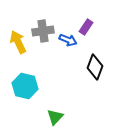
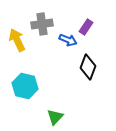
gray cross: moved 1 px left, 7 px up
yellow arrow: moved 1 px left, 2 px up
black diamond: moved 7 px left
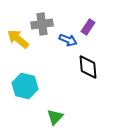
purple rectangle: moved 2 px right
yellow arrow: moved 1 px right, 1 px up; rotated 25 degrees counterclockwise
black diamond: rotated 25 degrees counterclockwise
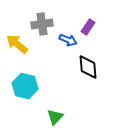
yellow arrow: moved 1 px left, 5 px down
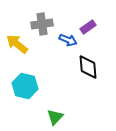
purple rectangle: rotated 21 degrees clockwise
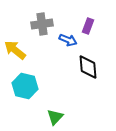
purple rectangle: moved 1 px up; rotated 35 degrees counterclockwise
yellow arrow: moved 2 px left, 6 px down
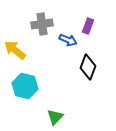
black diamond: rotated 25 degrees clockwise
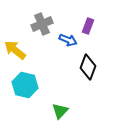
gray cross: rotated 15 degrees counterclockwise
cyan hexagon: moved 1 px up
green triangle: moved 5 px right, 6 px up
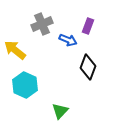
cyan hexagon: rotated 10 degrees clockwise
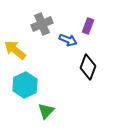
cyan hexagon: rotated 10 degrees clockwise
green triangle: moved 14 px left
